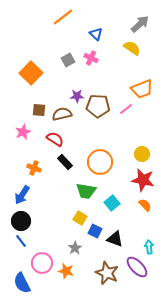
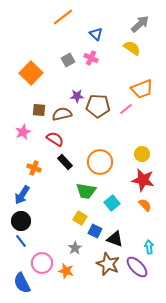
brown star: moved 1 px right, 9 px up
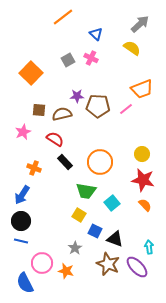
yellow square: moved 1 px left, 3 px up
blue line: rotated 40 degrees counterclockwise
blue semicircle: moved 3 px right
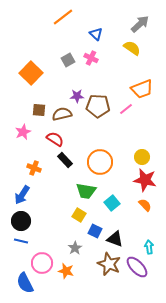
yellow circle: moved 3 px down
black rectangle: moved 2 px up
red star: moved 2 px right
brown star: moved 1 px right
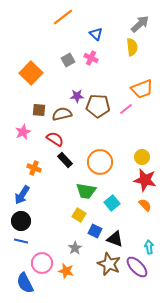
yellow semicircle: moved 1 px up; rotated 48 degrees clockwise
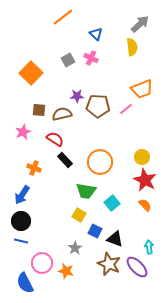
red star: rotated 15 degrees clockwise
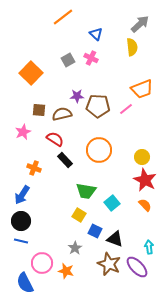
orange circle: moved 1 px left, 12 px up
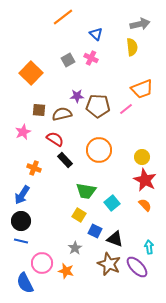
gray arrow: rotated 30 degrees clockwise
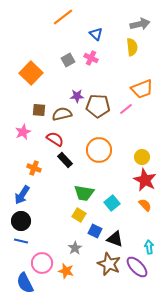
green trapezoid: moved 2 px left, 2 px down
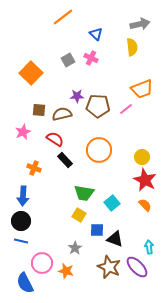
blue arrow: moved 1 px right, 1 px down; rotated 30 degrees counterclockwise
blue square: moved 2 px right, 1 px up; rotated 24 degrees counterclockwise
brown star: moved 3 px down
